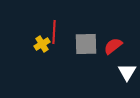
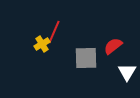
red line: rotated 20 degrees clockwise
gray square: moved 14 px down
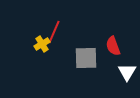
red semicircle: rotated 72 degrees counterclockwise
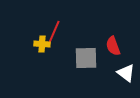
yellow cross: rotated 35 degrees clockwise
white triangle: moved 1 px left, 1 px down; rotated 24 degrees counterclockwise
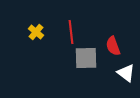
red line: moved 17 px right; rotated 30 degrees counterclockwise
yellow cross: moved 6 px left, 12 px up; rotated 35 degrees clockwise
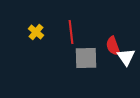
white triangle: moved 16 px up; rotated 18 degrees clockwise
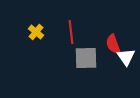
red semicircle: moved 2 px up
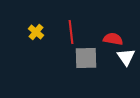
red semicircle: moved 5 px up; rotated 120 degrees clockwise
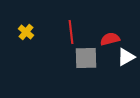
yellow cross: moved 10 px left
red semicircle: moved 3 px left; rotated 24 degrees counterclockwise
white triangle: rotated 36 degrees clockwise
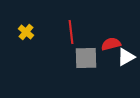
red semicircle: moved 1 px right, 5 px down
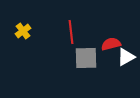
yellow cross: moved 3 px left, 1 px up; rotated 14 degrees clockwise
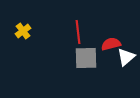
red line: moved 7 px right
white triangle: rotated 12 degrees counterclockwise
